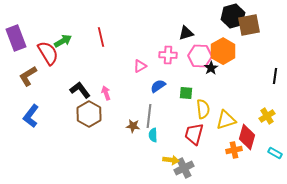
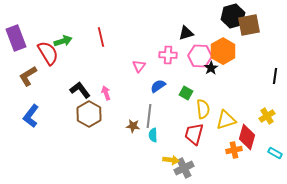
green arrow: rotated 12 degrees clockwise
pink triangle: moved 1 px left; rotated 24 degrees counterclockwise
green square: rotated 24 degrees clockwise
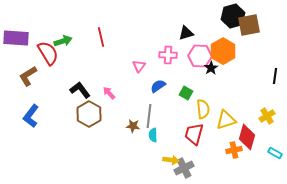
purple rectangle: rotated 65 degrees counterclockwise
pink arrow: moved 3 px right; rotated 24 degrees counterclockwise
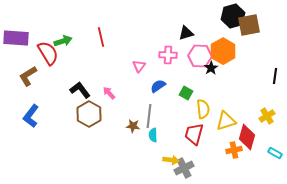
yellow triangle: moved 1 px down
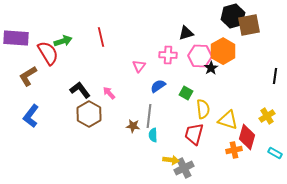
yellow triangle: moved 2 px right, 1 px up; rotated 35 degrees clockwise
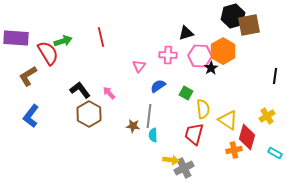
yellow triangle: rotated 15 degrees clockwise
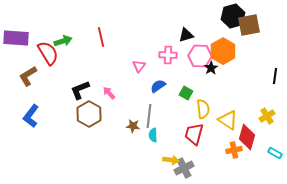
black triangle: moved 2 px down
black L-shape: rotated 75 degrees counterclockwise
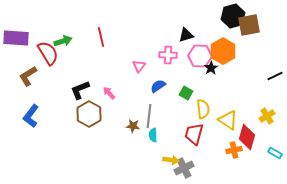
black line: rotated 56 degrees clockwise
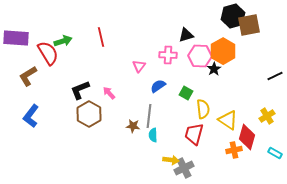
black star: moved 3 px right, 1 px down
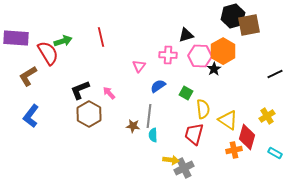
black line: moved 2 px up
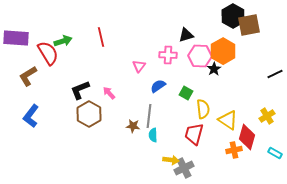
black hexagon: rotated 15 degrees counterclockwise
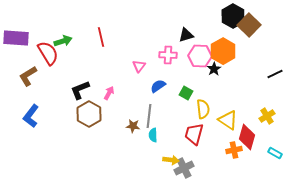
brown square: rotated 35 degrees counterclockwise
pink arrow: rotated 72 degrees clockwise
